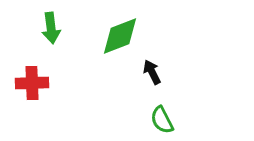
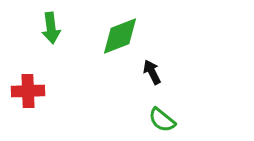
red cross: moved 4 px left, 8 px down
green semicircle: rotated 24 degrees counterclockwise
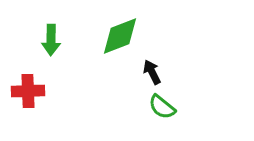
green arrow: moved 12 px down; rotated 8 degrees clockwise
green semicircle: moved 13 px up
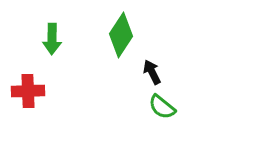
green diamond: moved 1 px right, 1 px up; rotated 36 degrees counterclockwise
green arrow: moved 1 px right, 1 px up
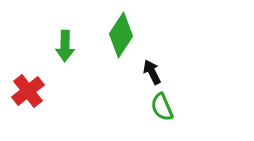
green arrow: moved 13 px right, 7 px down
red cross: rotated 36 degrees counterclockwise
green semicircle: rotated 28 degrees clockwise
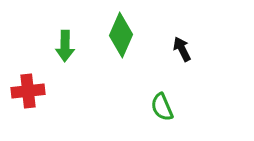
green diamond: rotated 9 degrees counterclockwise
black arrow: moved 30 px right, 23 px up
red cross: rotated 32 degrees clockwise
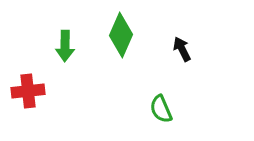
green semicircle: moved 1 px left, 2 px down
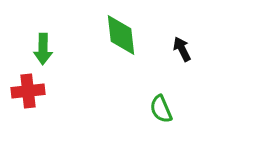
green diamond: rotated 30 degrees counterclockwise
green arrow: moved 22 px left, 3 px down
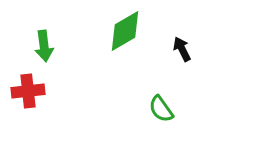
green diamond: moved 4 px right, 4 px up; rotated 66 degrees clockwise
green arrow: moved 1 px right, 3 px up; rotated 8 degrees counterclockwise
green semicircle: rotated 12 degrees counterclockwise
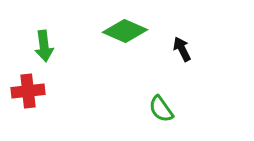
green diamond: rotated 54 degrees clockwise
